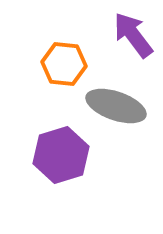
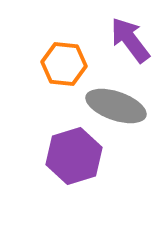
purple arrow: moved 3 px left, 5 px down
purple hexagon: moved 13 px right, 1 px down
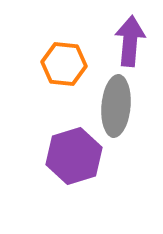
purple arrow: moved 1 px down; rotated 42 degrees clockwise
gray ellipse: rotated 76 degrees clockwise
